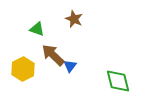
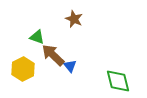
green triangle: moved 8 px down
blue triangle: rotated 16 degrees counterclockwise
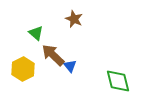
green triangle: moved 1 px left, 4 px up; rotated 21 degrees clockwise
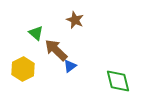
brown star: moved 1 px right, 1 px down
brown arrow: moved 3 px right, 5 px up
blue triangle: rotated 32 degrees clockwise
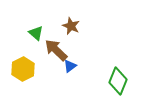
brown star: moved 4 px left, 6 px down
green diamond: rotated 36 degrees clockwise
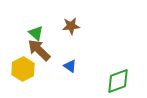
brown star: rotated 30 degrees counterclockwise
brown arrow: moved 17 px left
blue triangle: rotated 48 degrees counterclockwise
green diamond: rotated 48 degrees clockwise
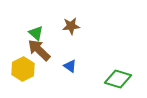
green diamond: moved 2 px up; rotated 36 degrees clockwise
